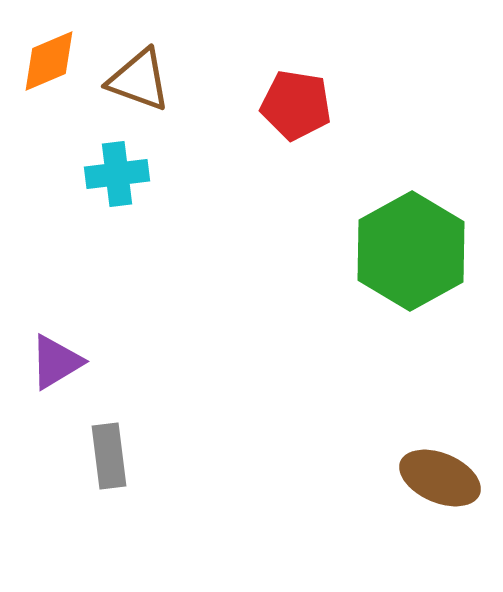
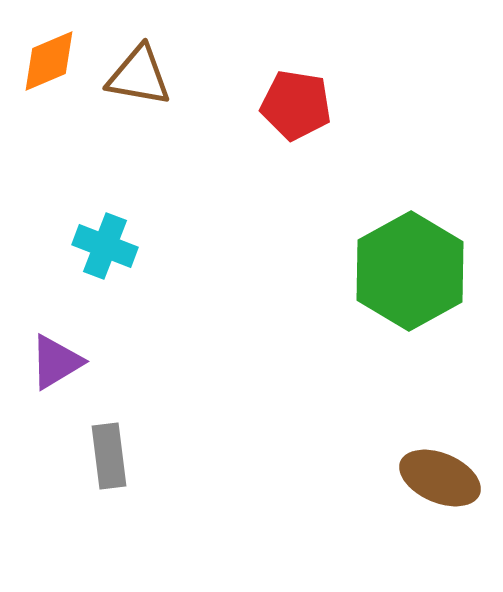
brown triangle: moved 4 px up; rotated 10 degrees counterclockwise
cyan cross: moved 12 px left, 72 px down; rotated 28 degrees clockwise
green hexagon: moved 1 px left, 20 px down
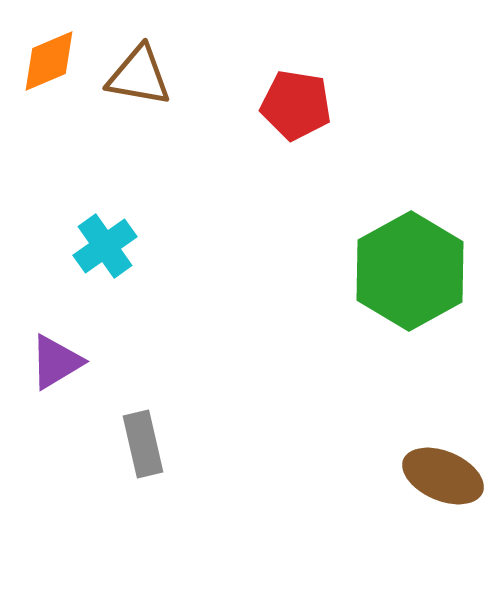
cyan cross: rotated 34 degrees clockwise
gray rectangle: moved 34 px right, 12 px up; rotated 6 degrees counterclockwise
brown ellipse: moved 3 px right, 2 px up
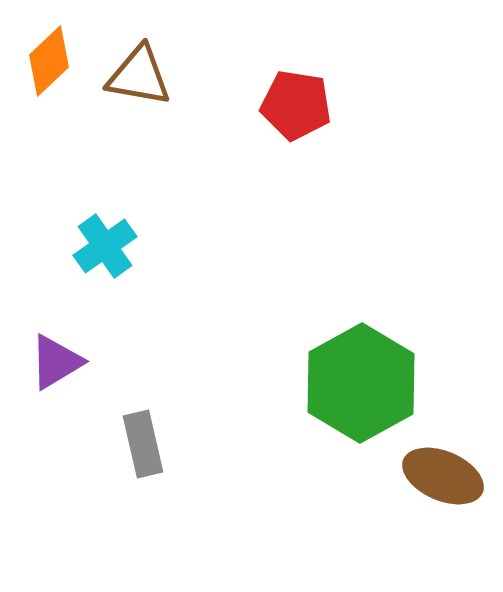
orange diamond: rotated 20 degrees counterclockwise
green hexagon: moved 49 px left, 112 px down
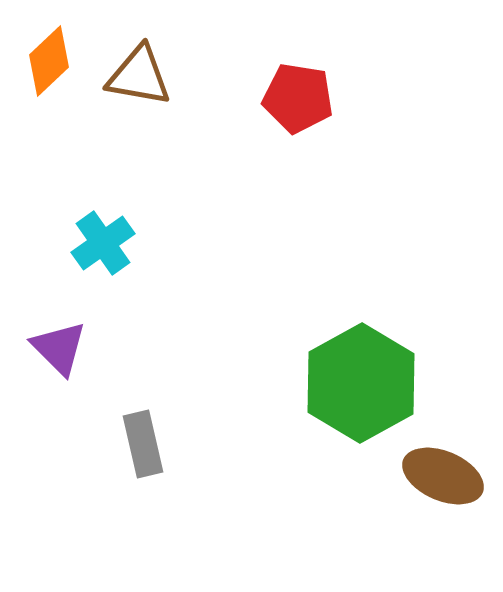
red pentagon: moved 2 px right, 7 px up
cyan cross: moved 2 px left, 3 px up
purple triangle: moved 3 px right, 14 px up; rotated 44 degrees counterclockwise
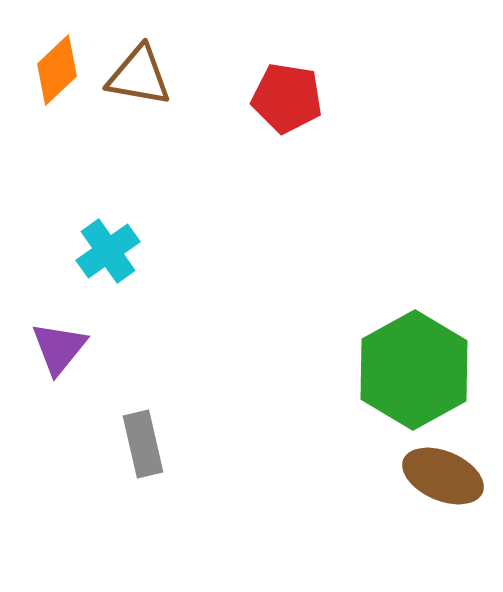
orange diamond: moved 8 px right, 9 px down
red pentagon: moved 11 px left
cyan cross: moved 5 px right, 8 px down
purple triangle: rotated 24 degrees clockwise
green hexagon: moved 53 px right, 13 px up
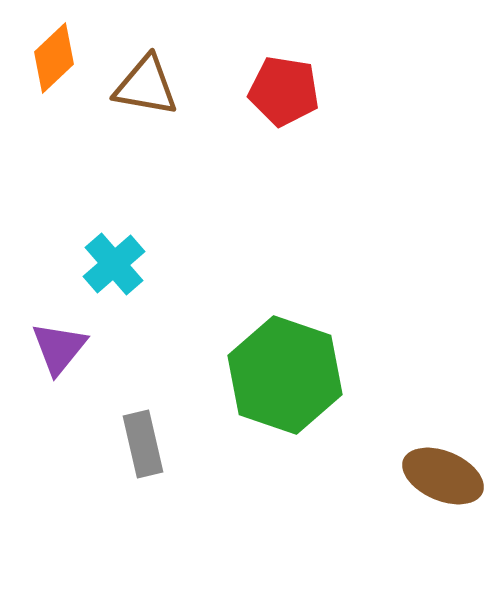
orange diamond: moved 3 px left, 12 px up
brown triangle: moved 7 px right, 10 px down
red pentagon: moved 3 px left, 7 px up
cyan cross: moved 6 px right, 13 px down; rotated 6 degrees counterclockwise
green hexagon: moved 129 px left, 5 px down; rotated 12 degrees counterclockwise
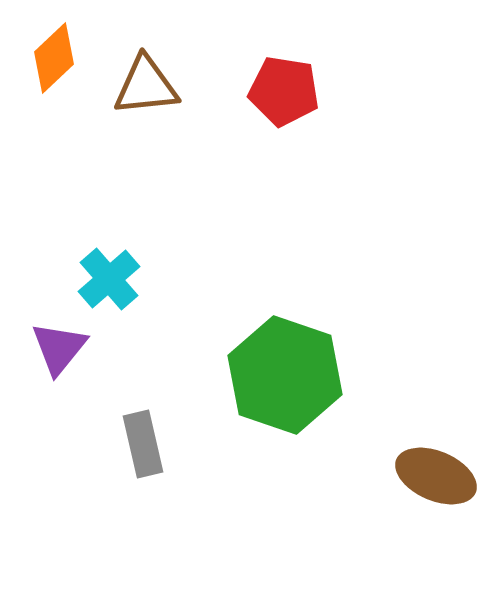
brown triangle: rotated 16 degrees counterclockwise
cyan cross: moved 5 px left, 15 px down
brown ellipse: moved 7 px left
